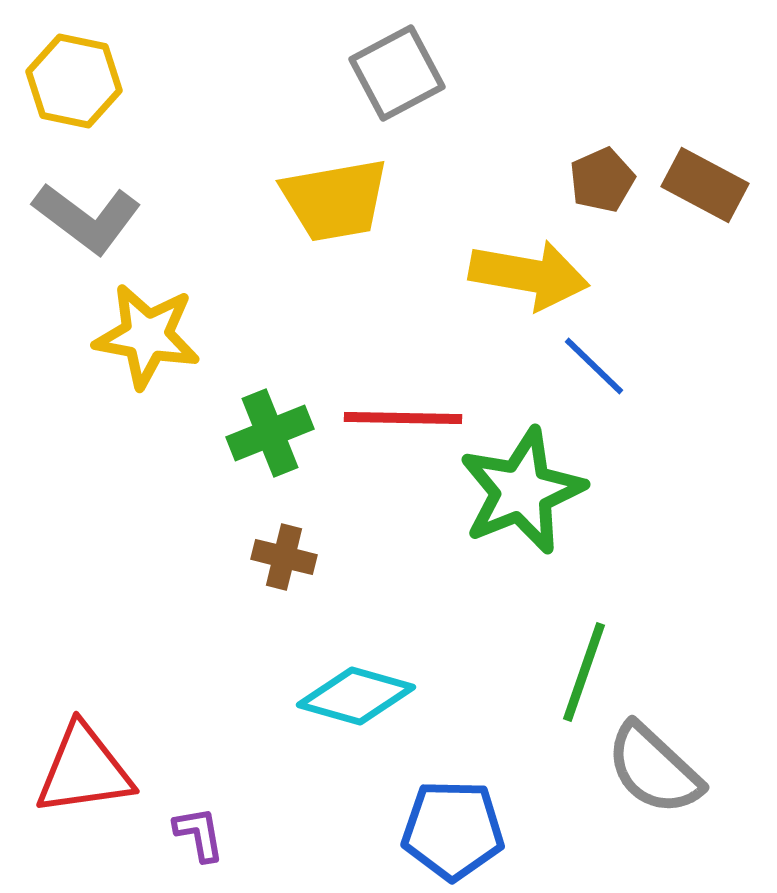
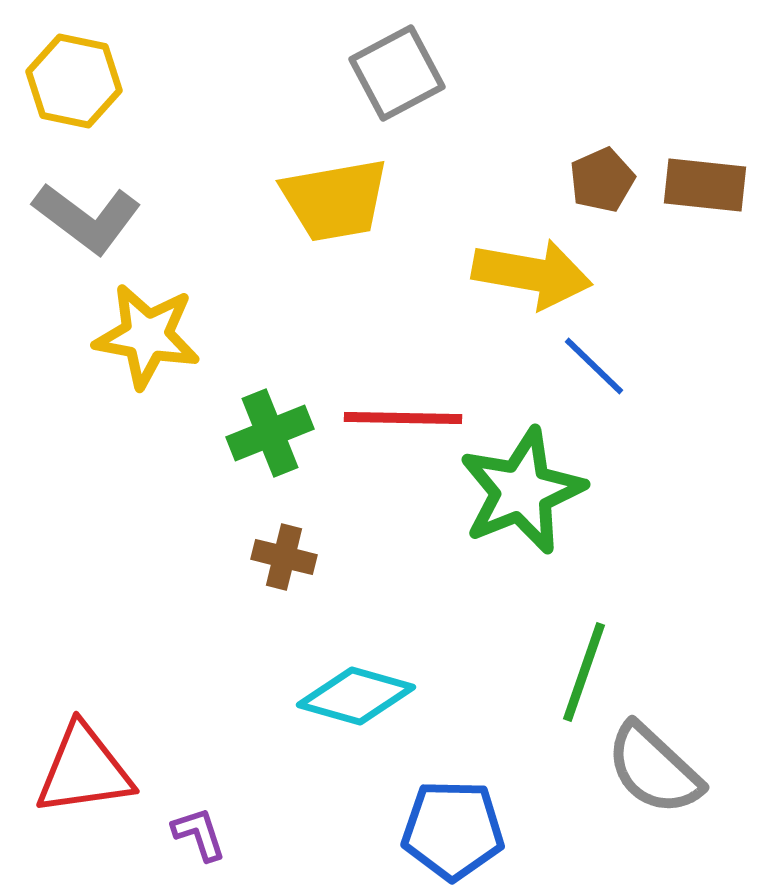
brown rectangle: rotated 22 degrees counterclockwise
yellow arrow: moved 3 px right, 1 px up
purple L-shape: rotated 8 degrees counterclockwise
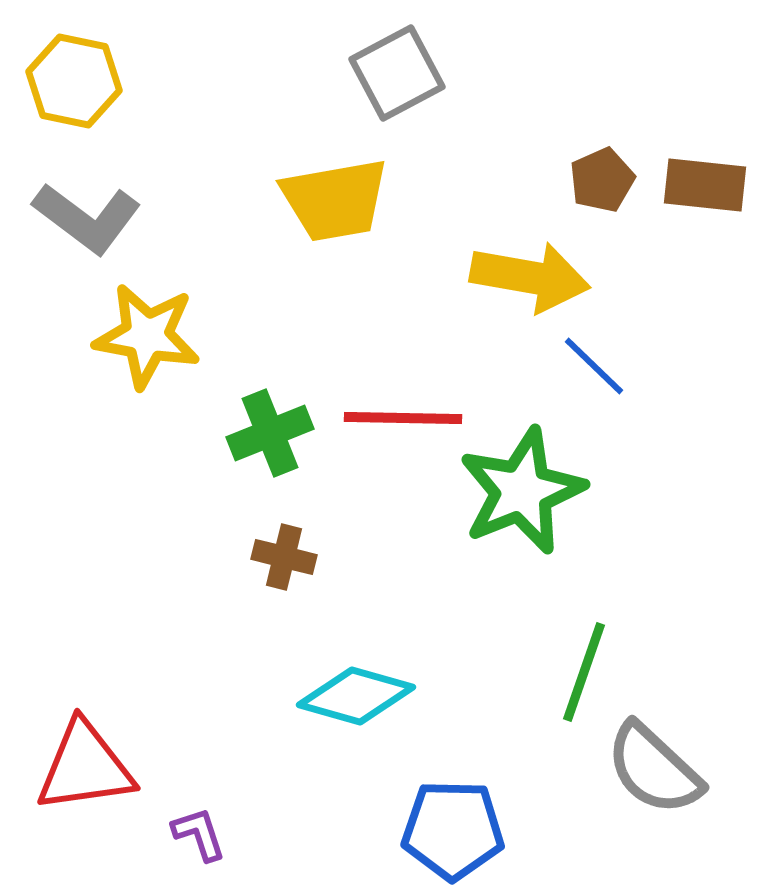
yellow arrow: moved 2 px left, 3 px down
red triangle: moved 1 px right, 3 px up
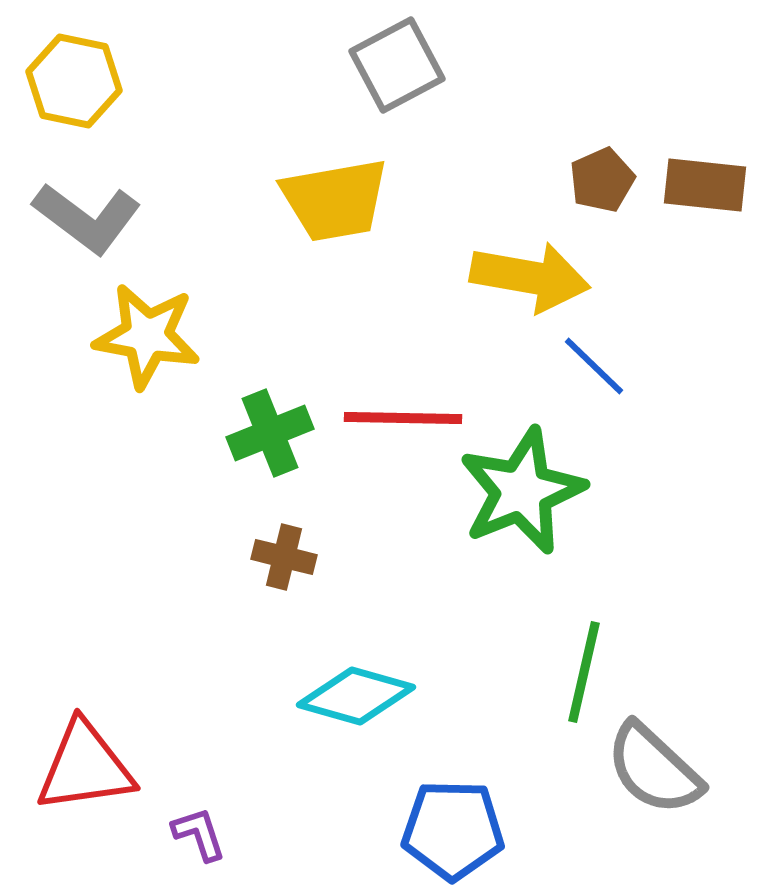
gray square: moved 8 px up
green line: rotated 6 degrees counterclockwise
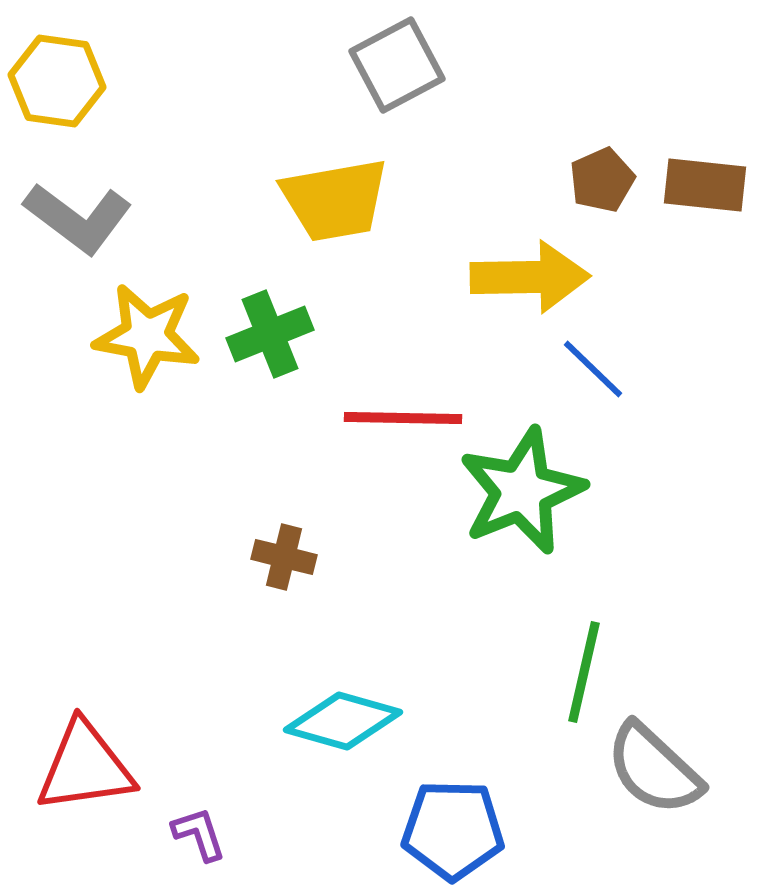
yellow hexagon: moved 17 px left; rotated 4 degrees counterclockwise
gray L-shape: moved 9 px left
yellow arrow: rotated 11 degrees counterclockwise
blue line: moved 1 px left, 3 px down
green cross: moved 99 px up
cyan diamond: moved 13 px left, 25 px down
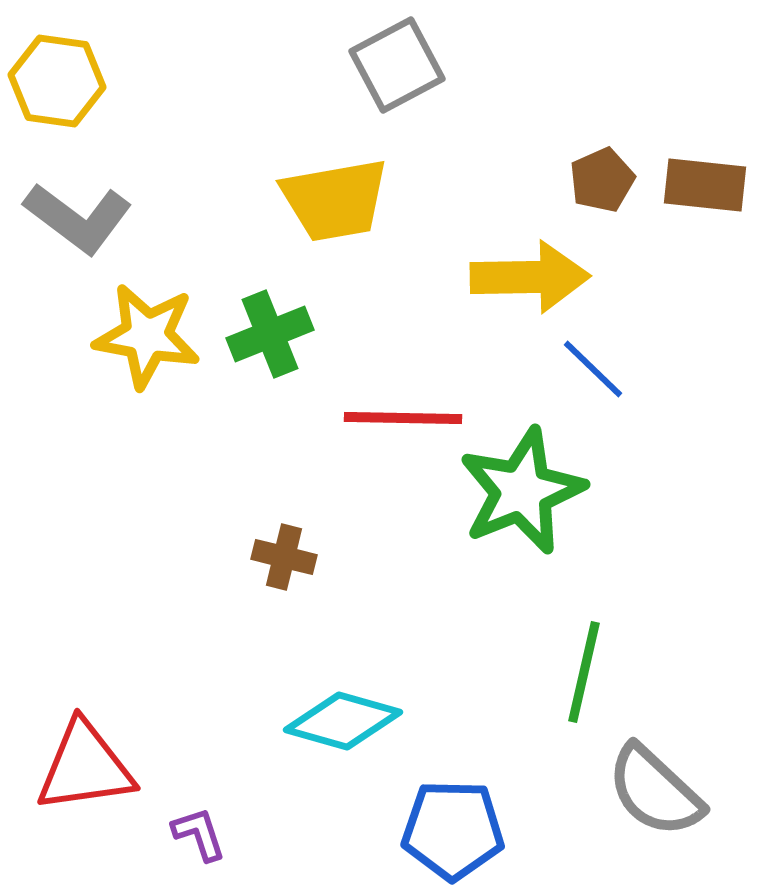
gray semicircle: moved 1 px right, 22 px down
